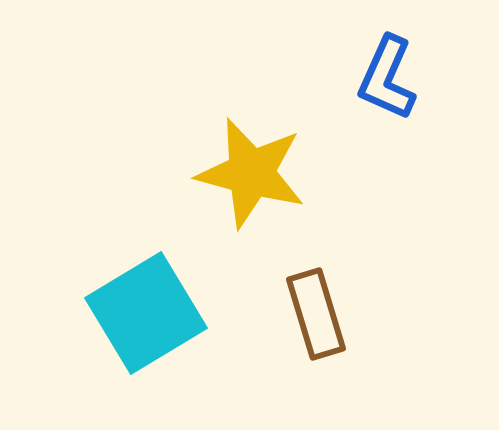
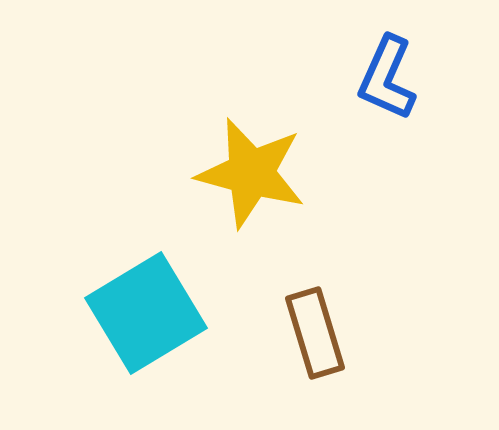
brown rectangle: moved 1 px left, 19 px down
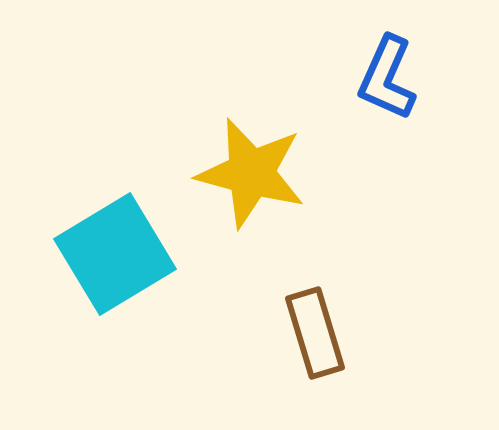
cyan square: moved 31 px left, 59 px up
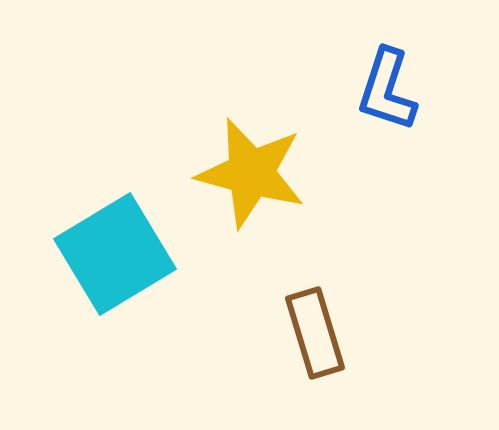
blue L-shape: moved 12 px down; rotated 6 degrees counterclockwise
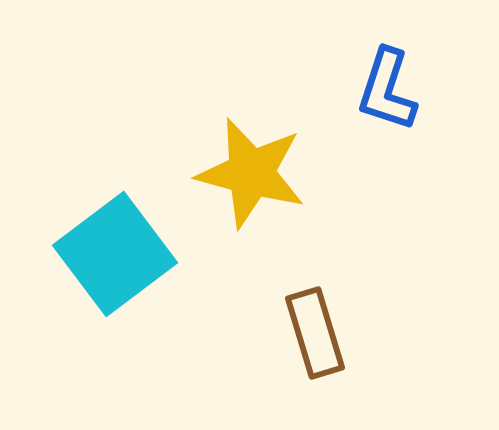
cyan square: rotated 6 degrees counterclockwise
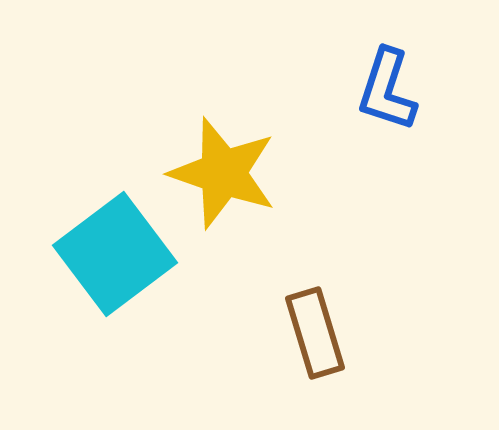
yellow star: moved 28 px left; rotated 4 degrees clockwise
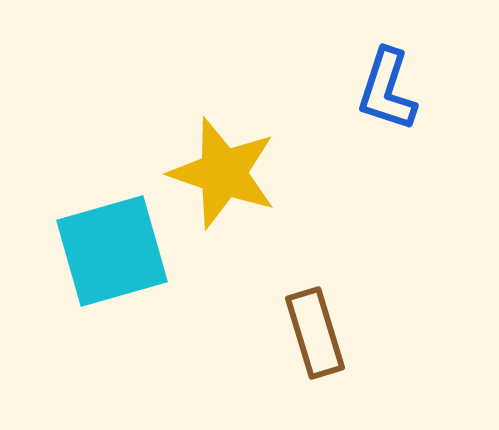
cyan square: moved 3 px left, 3 px up; rotated 21 degrees clockwise
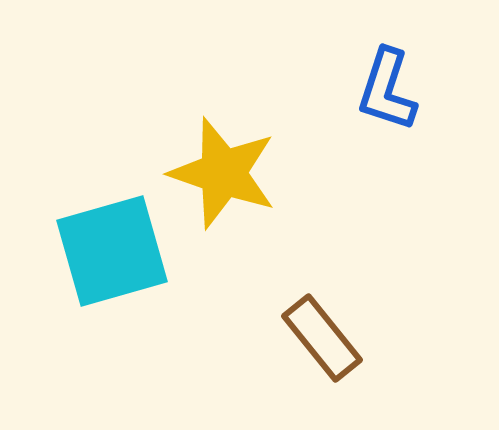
brown rectangle: moved 7 px right, 5 px down; rotated 22 degrees counterclockwise
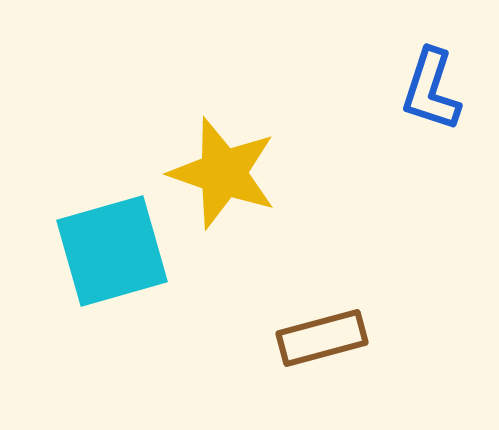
blue L-shape: moved 44 px right
brown rectangle: rotated 66 degrees counterclockwise
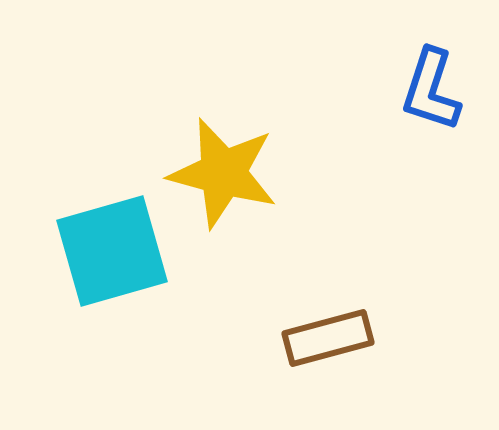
yellow star: rotated 4 degrees counterclockwise
brown rectangle: moved 6 px right
